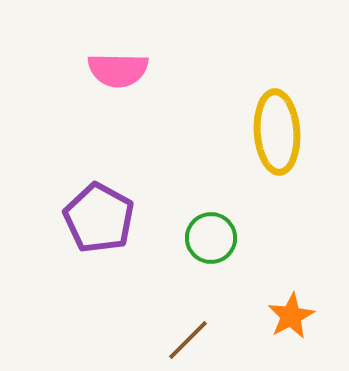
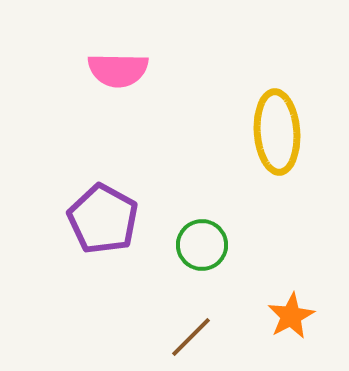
purple pentagon: moved 4 px right, 1 px down
green circle: moved 9 px left, 7 px down
brown line: moved 3 px right, 3 px up
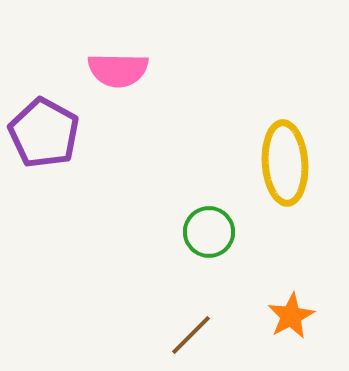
yellow ellipse: moved 8 px right, 31 px down
purple pentagon: moved 59 px left, 86 px up
green circle: moved 7 px right, 13 px up
brown line: moved 2 px up
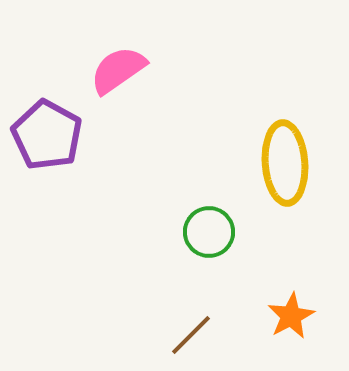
pink semicircle: rotated 144 degrees clockwise
purple pentagon: moved 3 px right, 2 px down
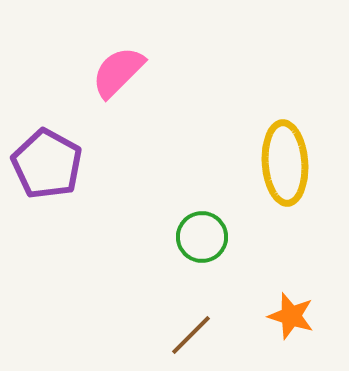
pink semicircle: moved 2 px down; rotated 10 degrees counterclockwise
purple pentagon: moved 29 px down
green circle: moved 7 px left, 5 px down
orange star: rotated 27 degrees counterclockwise
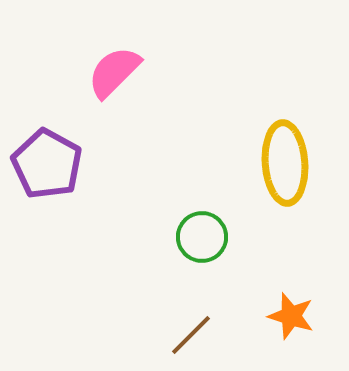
pink semicircle: moved 4 px left
